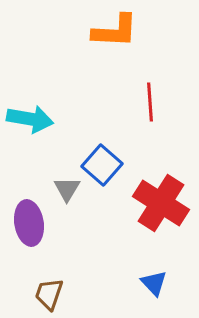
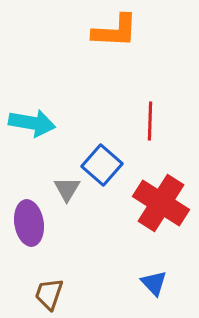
red line: moved 19 px down; rotated 6 degrees clockwise
cyan arrow: moved 2 px right, 4 px down
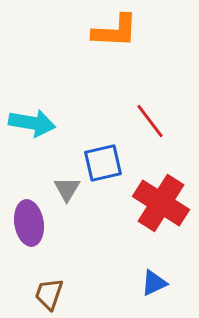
red line: rotated 39 degrees counterclockwise
blue square: moved 1 px right, 2 px up; rotated 36 degrees clockwise
blue triangle: rotated 48 degrees clockwise
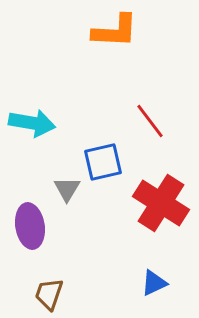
blue square: moved 1 px up
purple ellipse: moved 1 px right, 3 px down
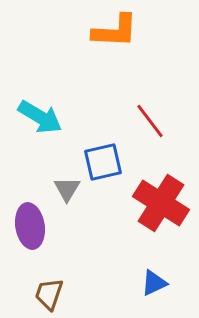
cyan arrow: moved 8 px right, 6 px up; rotated 21 degrees clockwise
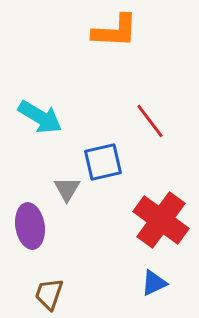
red cross: moved 17 px down; rotated 4 degrees clockwise
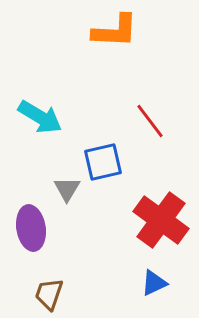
purple ellipse: moved 1 px right, 2 px down
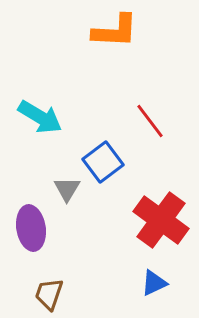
blue square: rotated 24 degrees counterclockwise
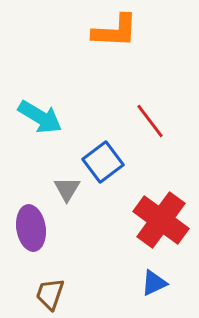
brown trapezoid: moved 1 px right
